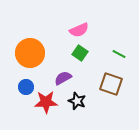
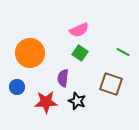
green line: moved 4 px right, 2 px up
purple semicircle: rotated 54 degrees counterclockwise
blue circle: moved 9 px left
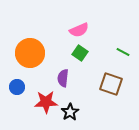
black star: moved 7 px left, 11 px down; rotated 18 degrees clockwise
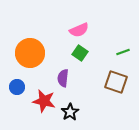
green line: rotated 48 degrees counterclockwise
brown square: moved 5 px right, 2 px up
red star: moved 2 px left, 1 px up; rotated 15 degrees clockwise
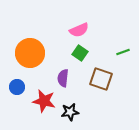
brown square: moved 15 px left, 3 px up
black star: rotated 24 degrees clockwise
